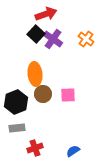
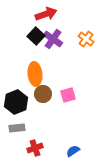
black square: moved 2 px down
pink square: rotated 14 degrees counterclockwise
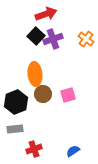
purple cross: rotated 36 degrees clockwise
gray rectangle: moved 2 px left, 1 px down
red cross: moved 1 px left, 1 px down
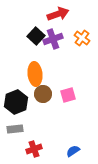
red arrow: moved 12 px right
orange cross: moved 4 px left, 1 px up
